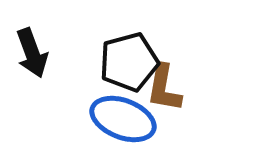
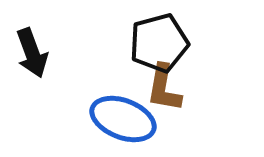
black pentagon: moved 30 px right, 19 px up
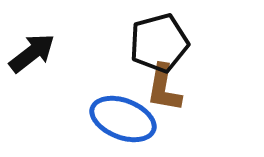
black arrow: rotated 108 degrees counterclockwise
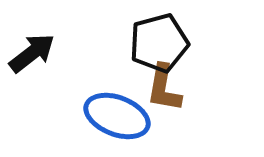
blue ellipse: moved 6 px left, 3 px up
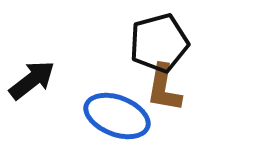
black arrow: moved 27 px down
